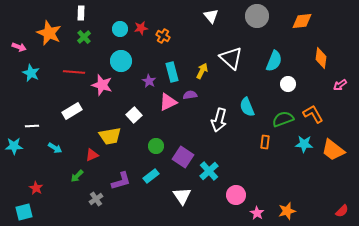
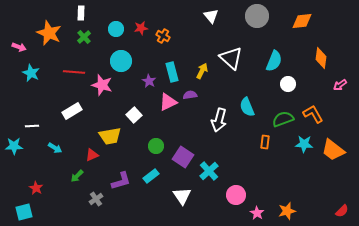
cyan circle at (120, 29): moved 4 px left
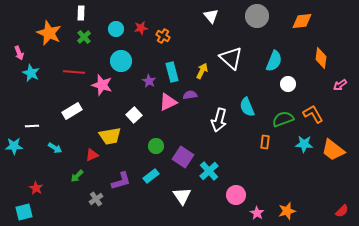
pink arrow at (19, 47): moved 6 px down; rotated 48 degrees clockwise
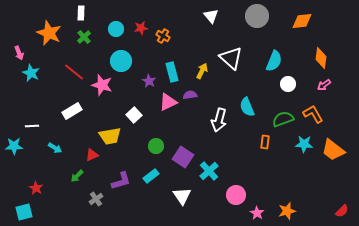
red line at (74, 72): rotated 35 degrees clockwise
pink arrow at (340, 85): moved 16 px left
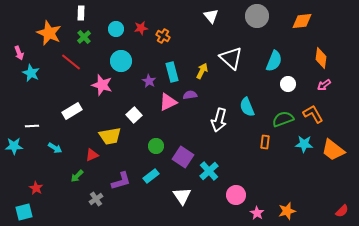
red line at (74, 72): moved 3 px left, 10 px up
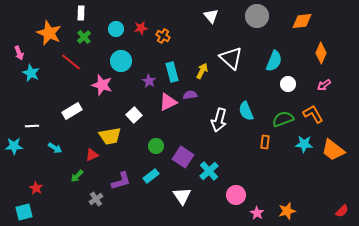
orange diamond at (321, 58): moved 5 px up; rotated 15 degrees clockwise
cyan semicircle at (247, 107): moved 1 px left, 4 px down
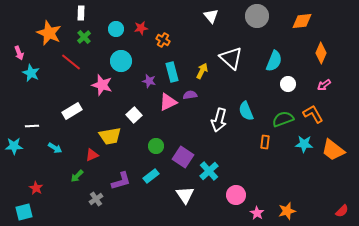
orange cross at (163, 36): moved 4 px down
purple star at (149, 81): rotated 16 degrees counterclockwise
white triangle at (182, 196): moved 3 px right, 1 px up
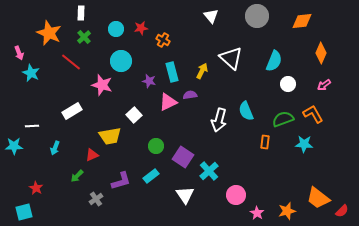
cyan arrow at (55, 148): rotated 80 degrees clockwise
orange trapezoid at (333, 150): moved 15 px left, 48 px down
